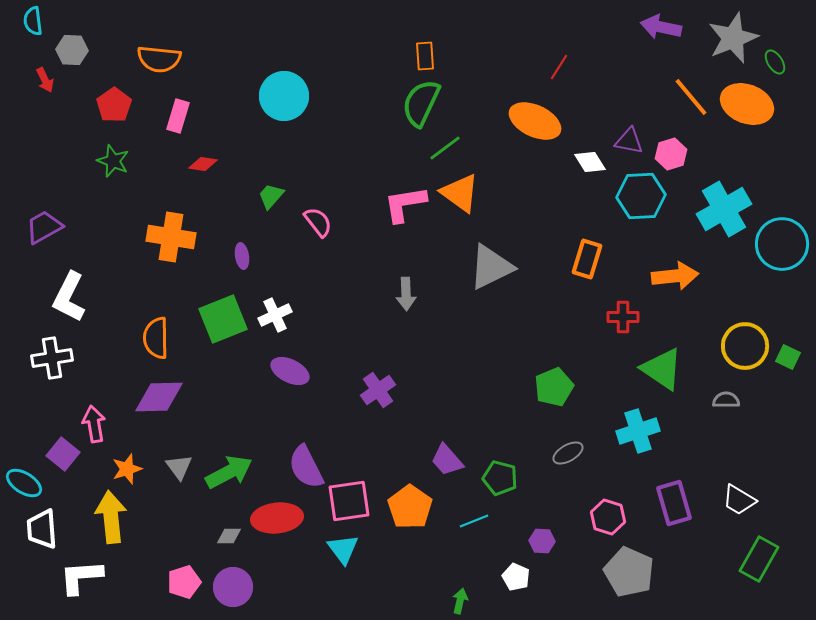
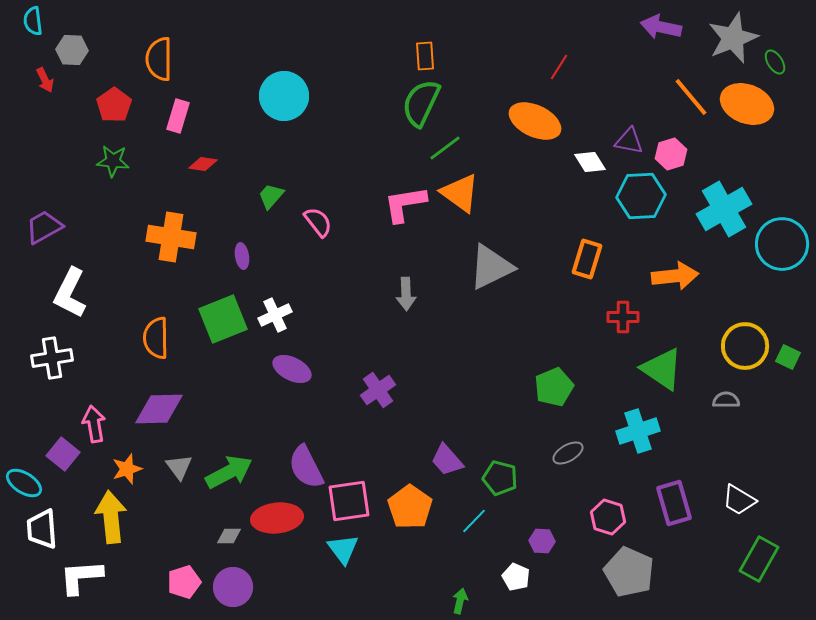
orange semicircle at (159, 59): rotated 84 degrees clockwise
green star at (113, 161): rotated 16 degrees counterclockwise
white L-shape at (69, 297): moved 1 px right, 4 px up
purple ellipse at (290, 371): moved 2 px right, 2 px up
purple diamond at (159, 397): moved 12 px down
cyan line at (474, 521): rotated 24 degrees counterclockwise
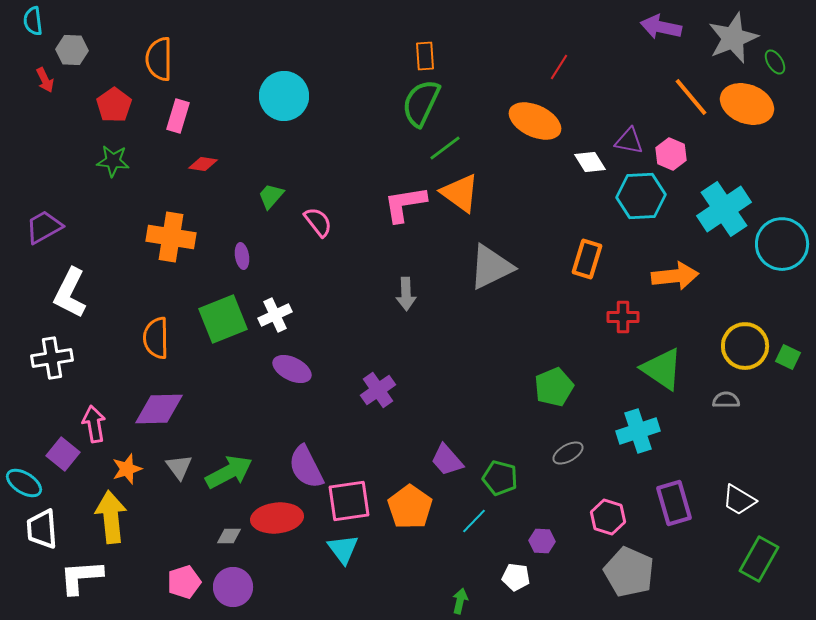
pink hexagon at (671, 154): rotated 20 degrees counterclockwise
cyan cross at (724, 209): rotated 4 degrees counterclockwise
white pentagon at (516, 577): rotated 16 degrees counterclockwise
